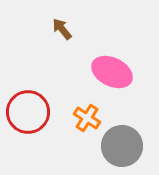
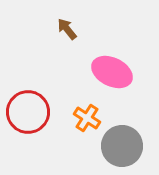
brown arrow: moved 5 px right
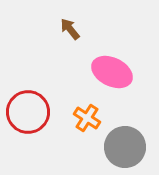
brown arrow: moved 3 px right
gray circle: moved 3 px right, 1 px down
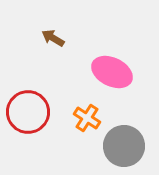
brown arrow: moved 17 px left, 9 px down; rotated 20 degrees counterclockwise
gray circle: moved 1 px left, 1 px up
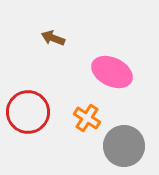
brown arrow: rotated 10 degrees counterclockwise
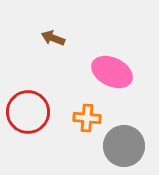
orange cross: rotated 28 degrees counterclockwise
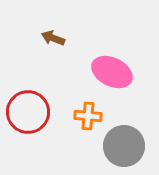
orange cross: moved 1 px right, 2 px up
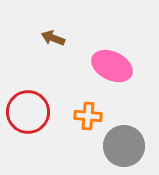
pink ellipse: moved 6 px up
